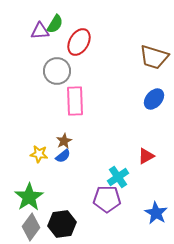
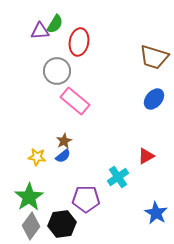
red ellipse: rotated 20 degrees counterclockwise
pink rectangle: rotated 48 degrees counterclockwise
yellow star: moved 2 px left, 3 px down
purple pentagon: moved 21 px left
gray diamond: moved 1 px up
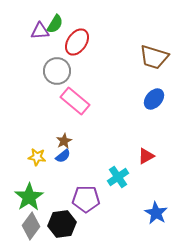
red ellipse: moved 2 px left; rotated 24 degrees clockwise
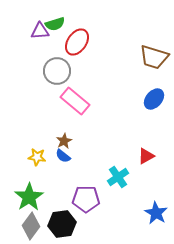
green semicircle: rotated 42 degrees clockwise
blue semicircle: rotated 77 degrees clockwise
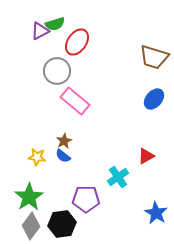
purple triangle: rotated 24 degrees counterclockwise
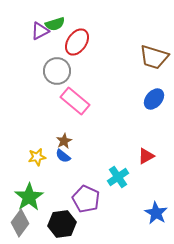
yellow star: rotated 18 degrees counterclockwise
purple pentagon: rotated 24 degrees clockwise
gray diamond: moved 11 px left, 3 px up
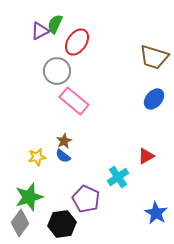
green semicircle: rotated 132 degrees clockwise
pink rectangle: moved 1 px left
green star: rotated 16 degrees clockwise
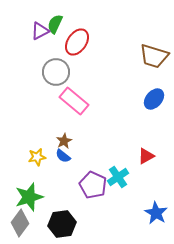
brown trapezoid: moved 1 px up
gray circle: moved 1 px left, 1 px down
purple pentagon: moved 7 px right, 14 px up
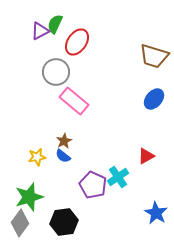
black hexagon: moved 2 px right, 2 px up
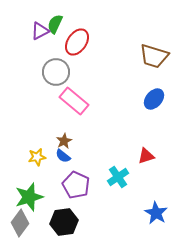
red triangle: rotated 12 degrees clockwise
purple pentagon: moved 17 px left
